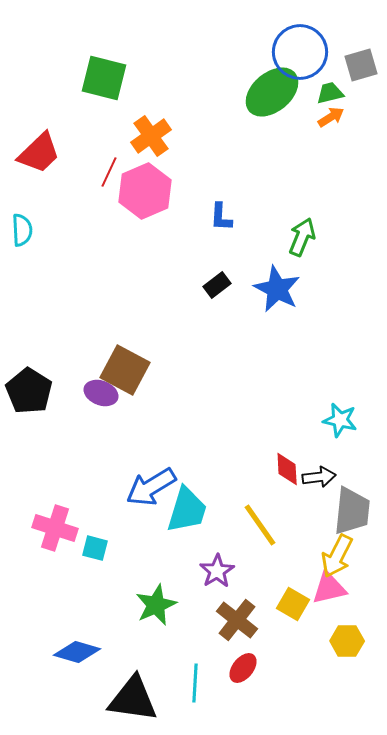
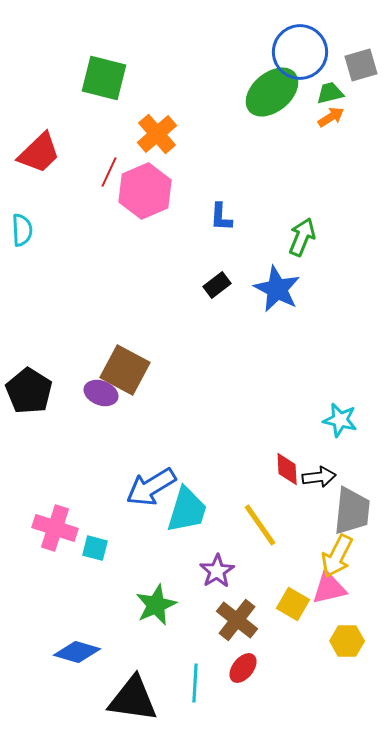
orange cross: moved 6 px right, 2 px up; rotated 6 degrees counterclockwise
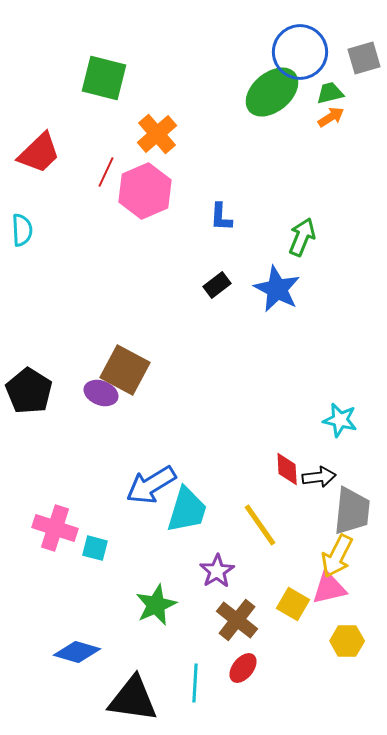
gray square: moved 3 px right, 7 px up
red line: moved 3 px left
blue arrow: moved 2 px up
